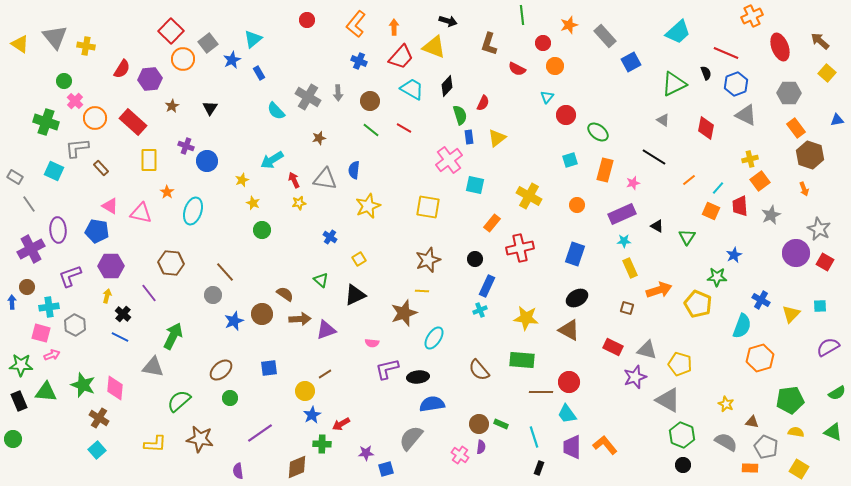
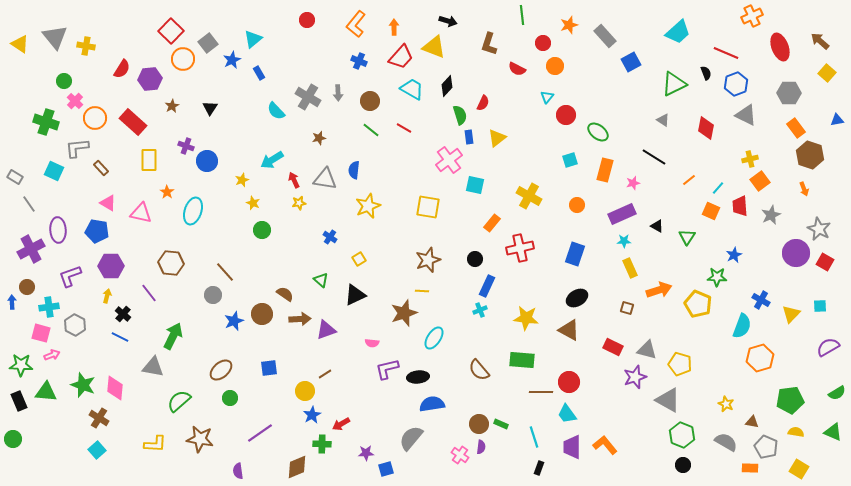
pink triangle at (110, 206): moved 2 px left, 3 px up
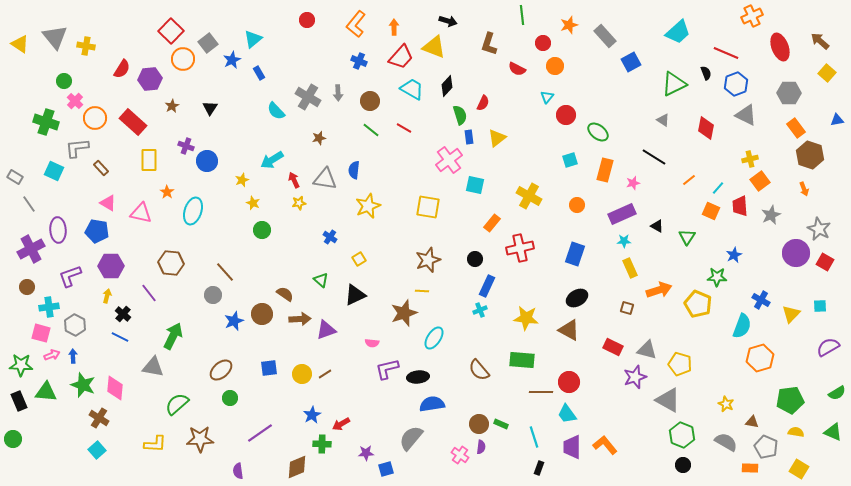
blue arrow at (12, 302): moved 61 px right, 54 px down
yellow circle at (305, 391): moved 3 px left, 17 px up
green semicircle at (179, 401): moved 2 px left, 3 px down
brown star at (200, 439): rotated 12 degrees counterclockwise
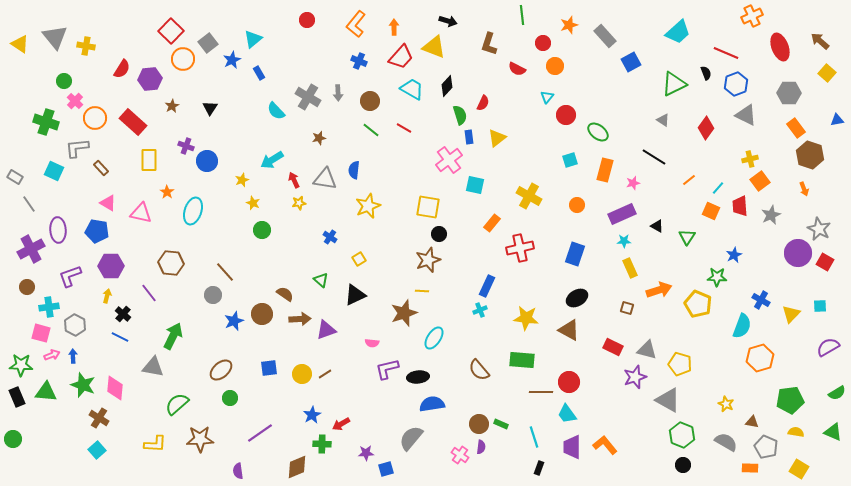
red diamond at (706, 128): rotated 25 degrees clockwise
purple circle at (796, 253): moved 2 px right
black circle at (475, 259): moved 36 px left, 25 px up
black rectangle at (19, 401): moved 2 px left, 4 px up
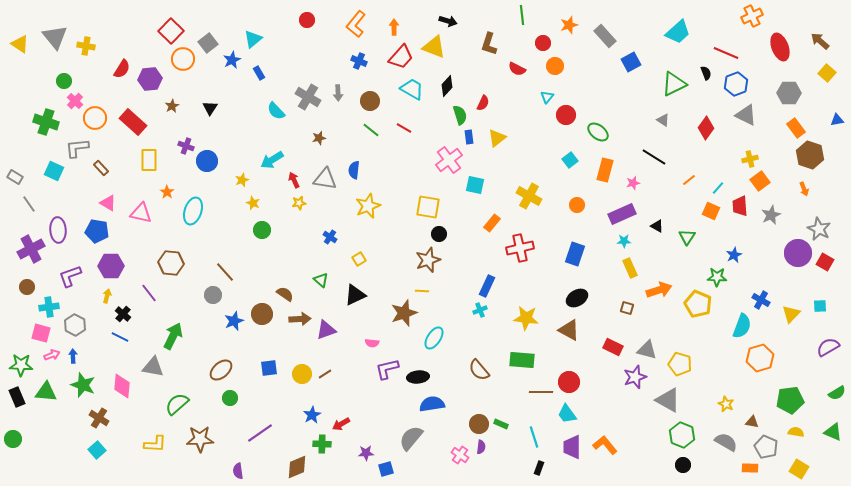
cyan square at (570, 160): rotated 21 degrees counterclockwise
pink diamond at (115, 388): moved 7 px right, 2 px up
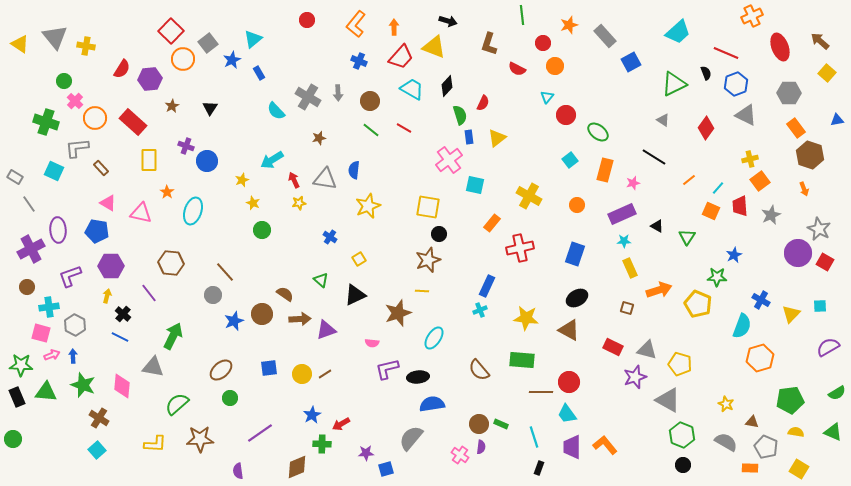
brown star at (404, 313): moved 6 px left
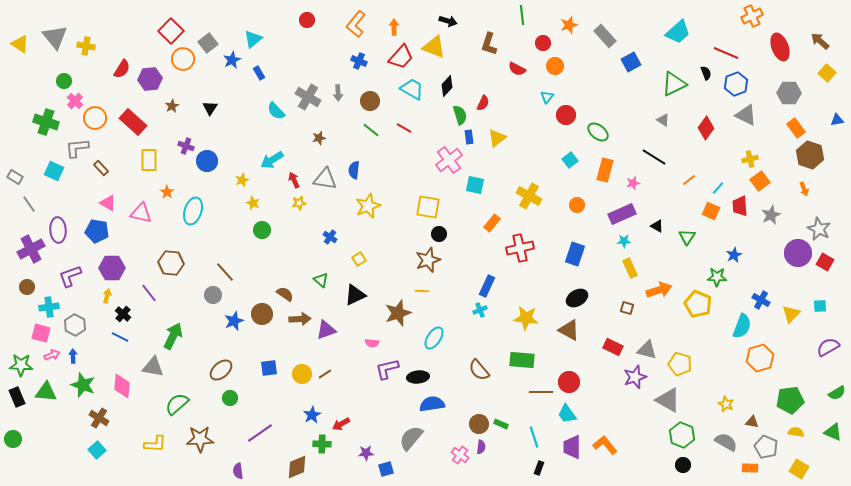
purple hexagon at (111, 266): moved 1 px right, 2 px down
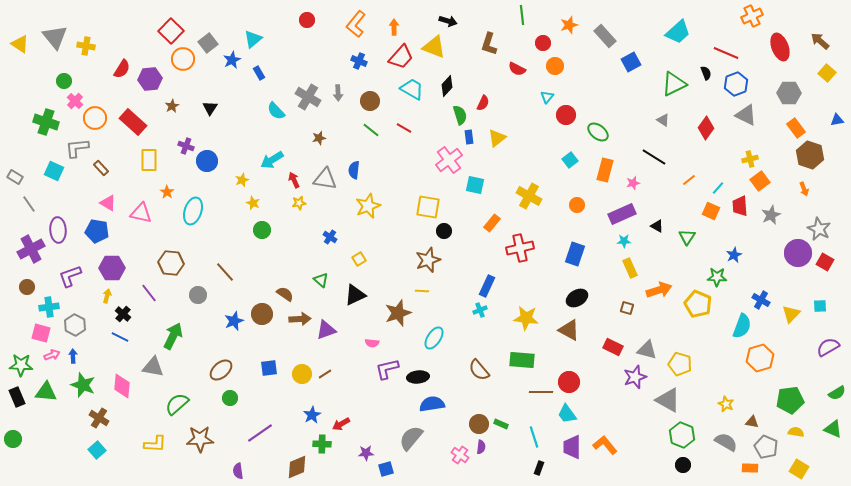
black circle at (439, 234): moved 5 px right, 3 px up
gray circle at (213, 295): moved 15 px left
green triangle at (833, 432): moved 3 px up
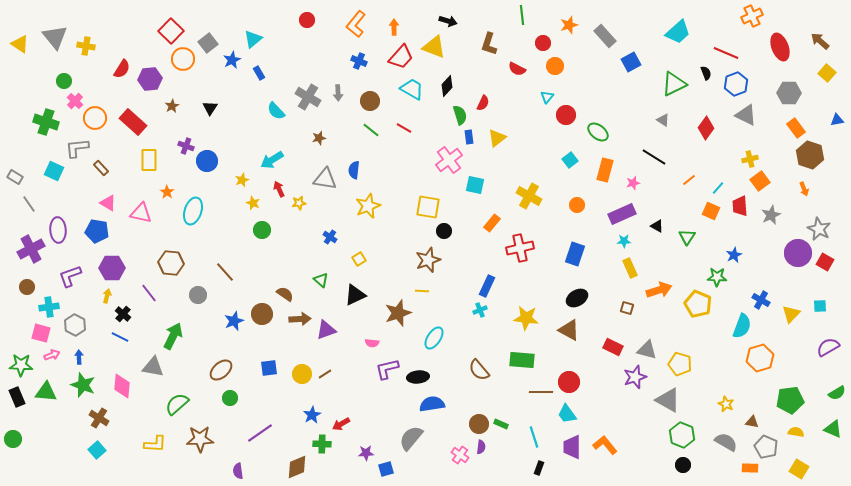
red arrow at (294, 180): moved 15 px left, 9 px down
blue arrow at (73, 356): moved 6 px right, 1 px down
